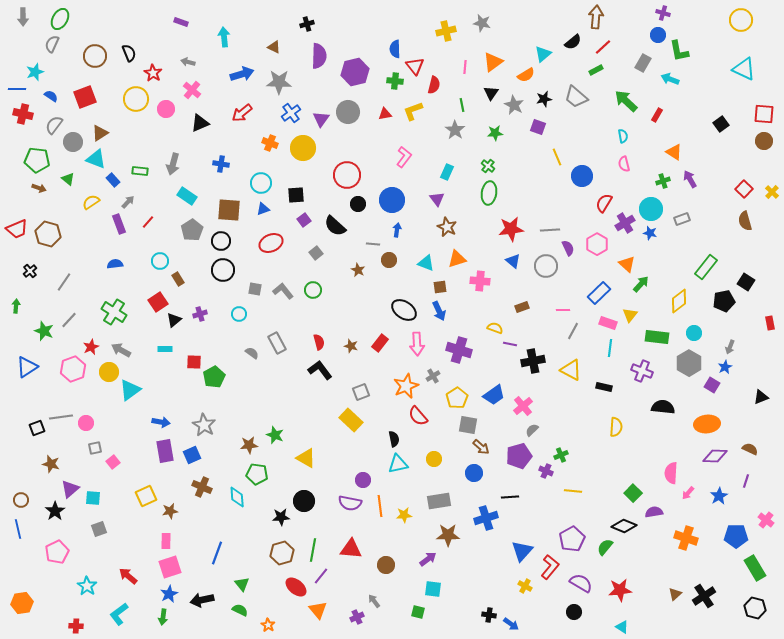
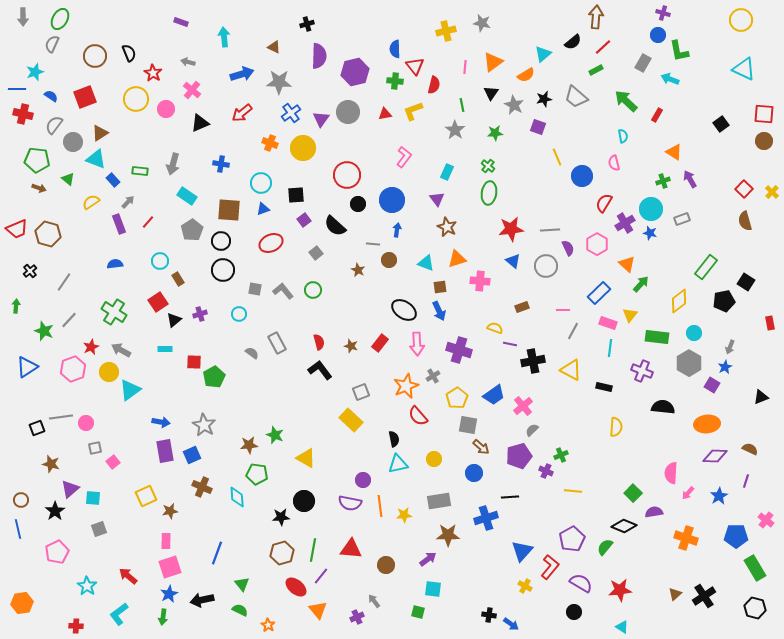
pink semicircle at (624, 164): moved 10 px left, 1 px up
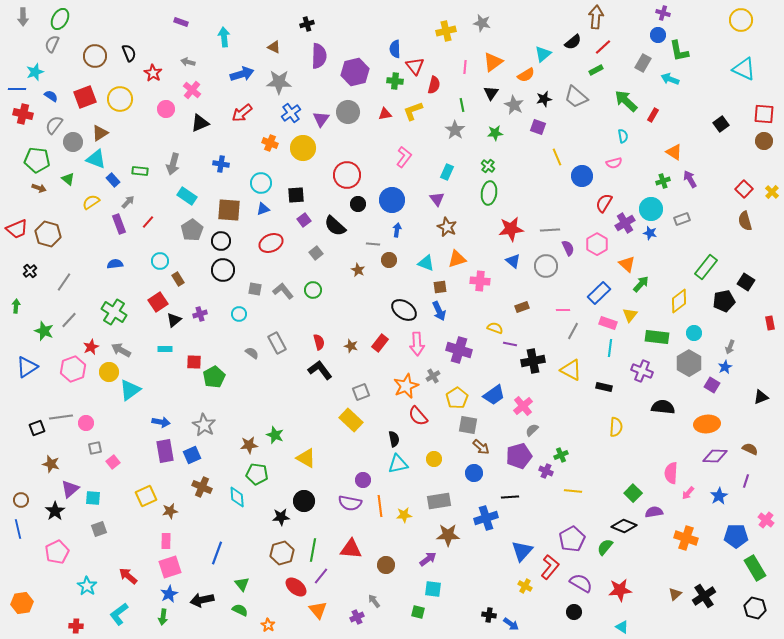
yellow circle at (136, 99): moved 16 px left
red rectangle at (657, 115): moved 4 px left
pink semicircle at (614, 163): rotated 91 degrees counterclockwise
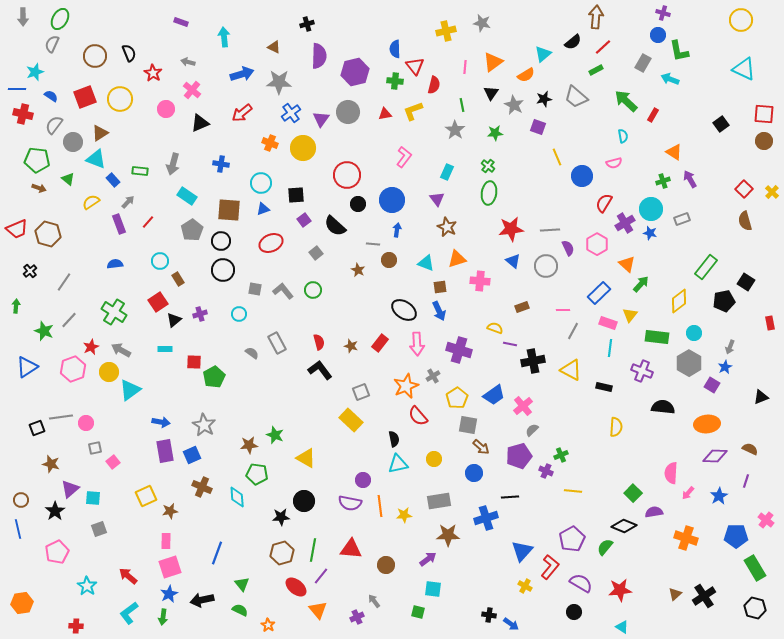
cyan L-shape at (119, 614): moved 10 px right, 1 px up
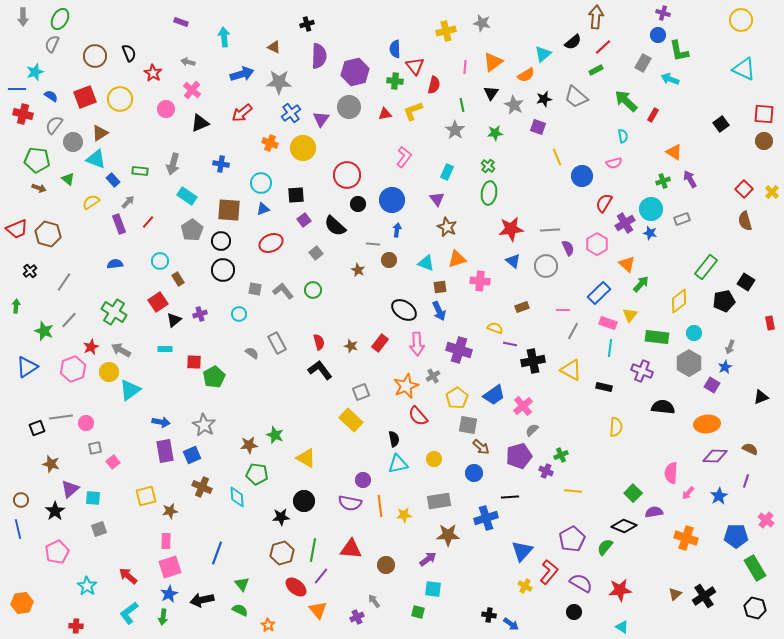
gray circle at (348, 112): moved 1 px right, 5 px up
yellow square at (146, 496): rotated 10 degrees clockwise
red L-shape at (550, 567): moved 1 px left, 5 px down
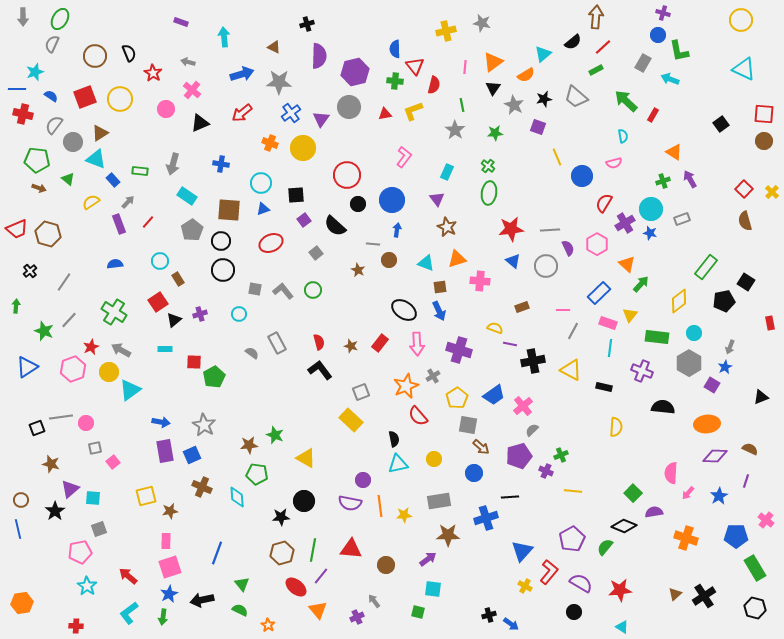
black triangle at (491, 93): moved 2 px right, 5 px up
pink pentagon at (57, 552): moved 23 px right; rotated 15 degrees clockwise
black cross at (489, 615): rotated 24 degrees counterclockwise
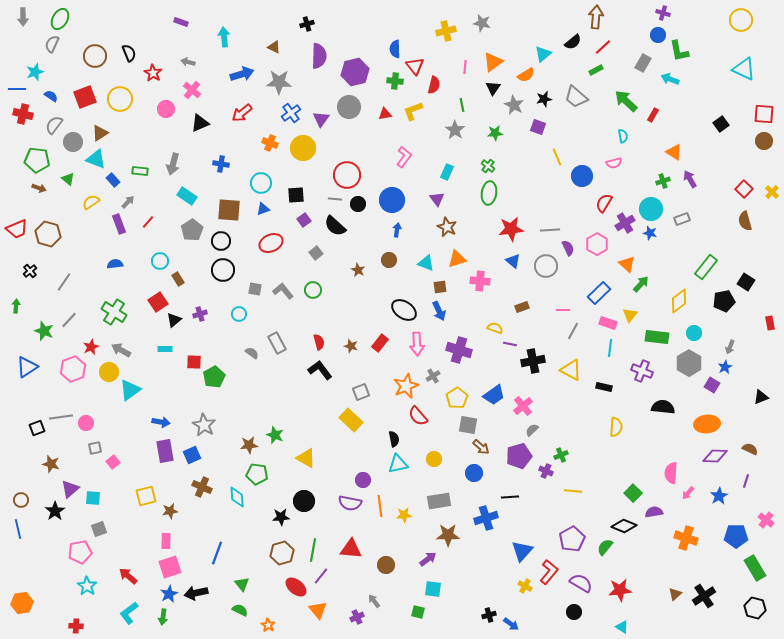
gray line at (373, 244): moved 38 px left, 45 px up
black arrow at (202, 600): moved 6 px left, 7 px up
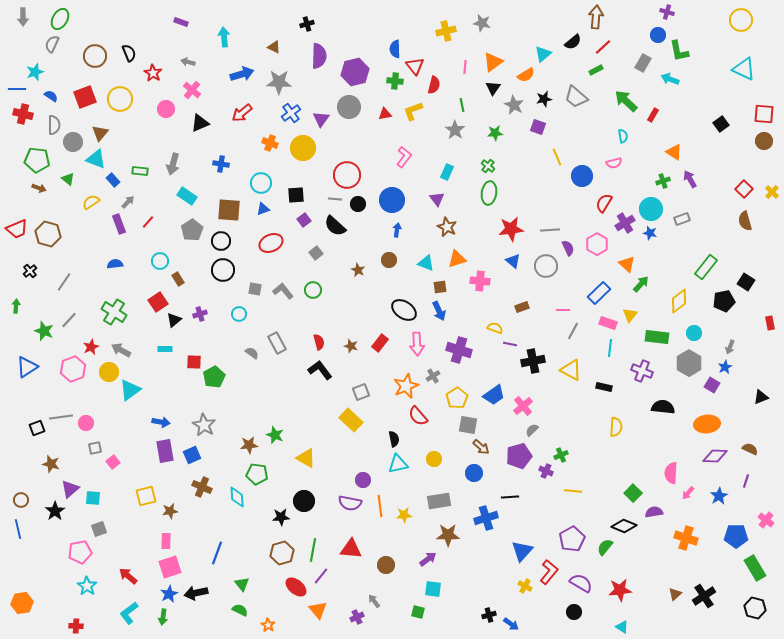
purple cross at (663, 13): moved 4 px right, 1 px up
gray semicircle at (54, 125): rotated 144 degrees clockwise
brown triangle at (100, 133): rotated 18 degrees counterclockwise
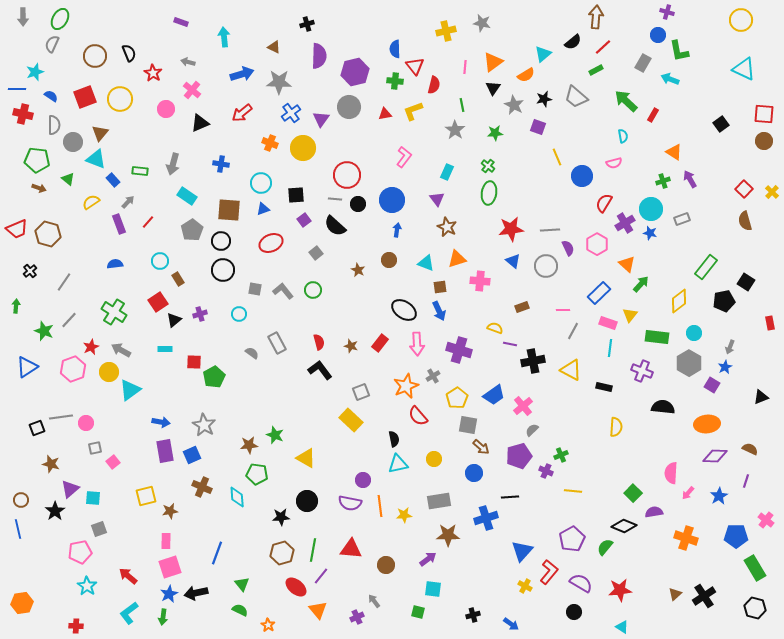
black circle at (304, 501): moved 3 px right
black cross at (489, 615): moved 16 px left
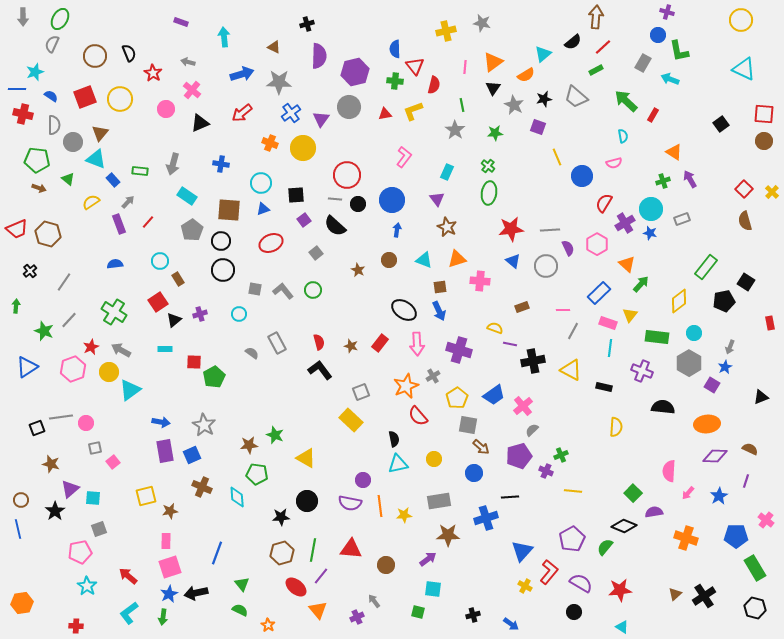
cyan triangle at (426, 263): moved 2 px left, 3 px up
pink semicircle at (671, 473): moved 2 px left, 2 px up
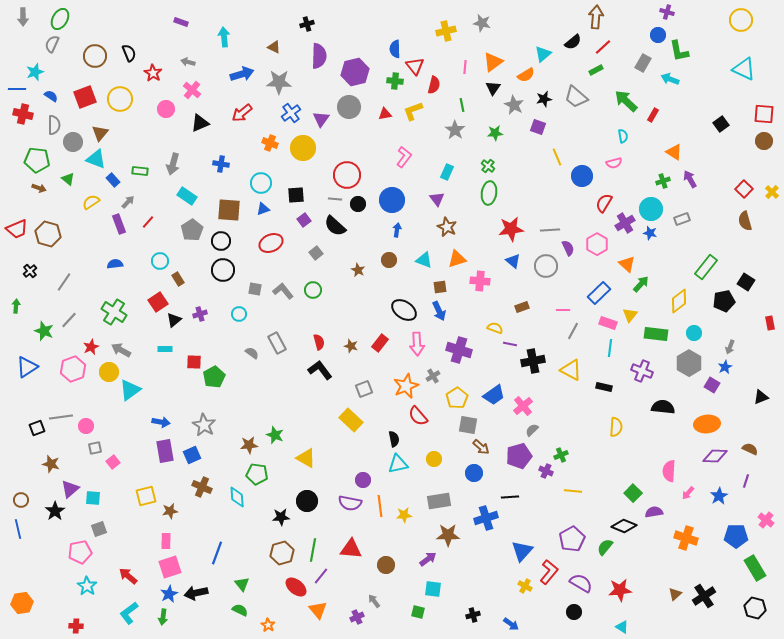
green rectangle at (657, 337): moved 1 px left, 3 px up
gray square at (361, 392): moved 3 px right, 3 px up
pink circle at (86, 423): moved 3 px down
